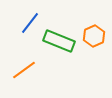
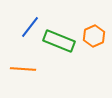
blue line: moved 4 px down
orange line: moved 1 px left, 1 px up; rotated 40 degrees clockwise
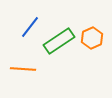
orange hexagon: moved 2 px left, 2 px down
green rectangle: rotated 56 degrees counterclockwise
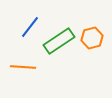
orange hexagon: rotated 10 degrees clockwise
orange line: moved 2 px up
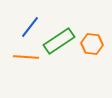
orange hexagon: moved 6 px down; rotated 20 degrees clockwise
orange line: moved 3 px right, 10 px up
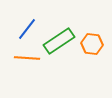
blue line: moved 3 px left, 2 px down
orange line: moved 1 px right, 1 px down
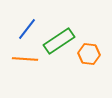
orange hexagon: moved 3 px left, 10 px down
orange line: moved 2 px left, 1 px down
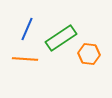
blue line: rotated 15 degrees counterclockwise
green rectangle: moved 2 px right, 3 px up
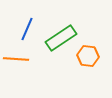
orange hexagon: moved 1 px left, 2 px down
orange line: moved 9 px left
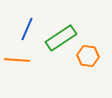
orange line: moved 1 px right, 1 px down
